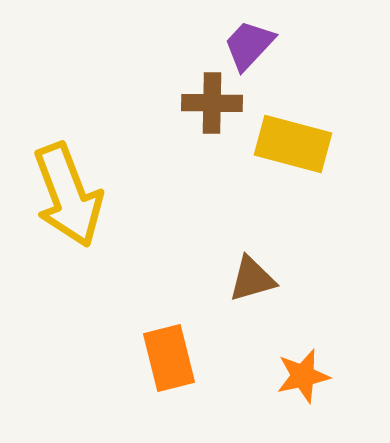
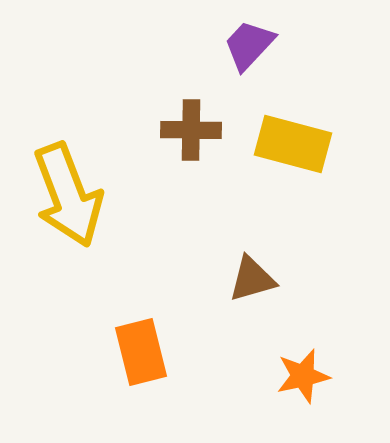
brown cross: moved 21 px left, 27 px down
orange rectangle: moved 28 px left, 6 px up
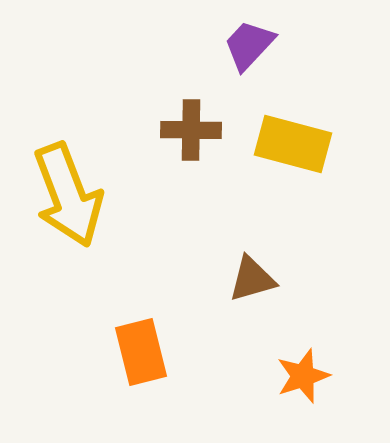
orange star: rotated 6 degrees counterclockwise
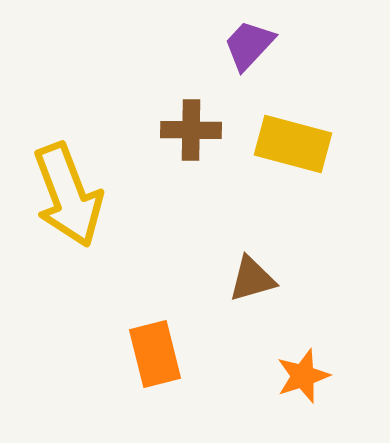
orange rectangle: moved 14 px right, 2 px down
